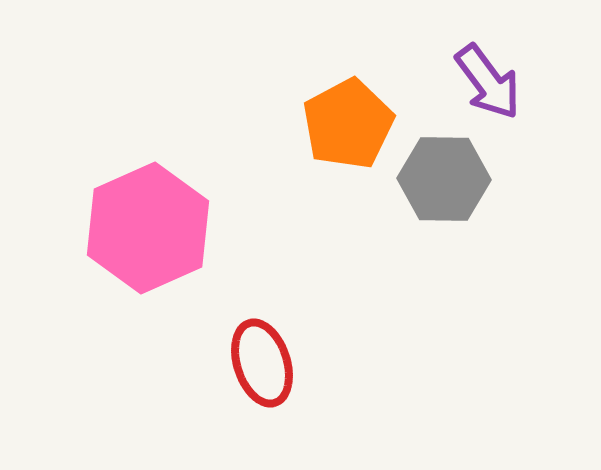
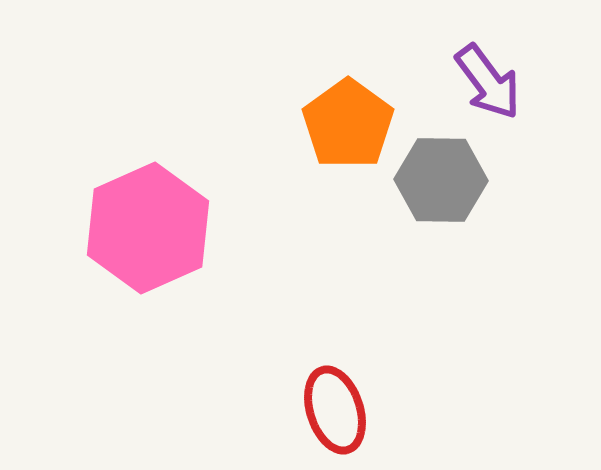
orange pentagon: rotated 8 degrees counterclockwise
gray hexagon: moved 3 px left, 1 px down
red ellipse: moved 73 px right, 47 px down
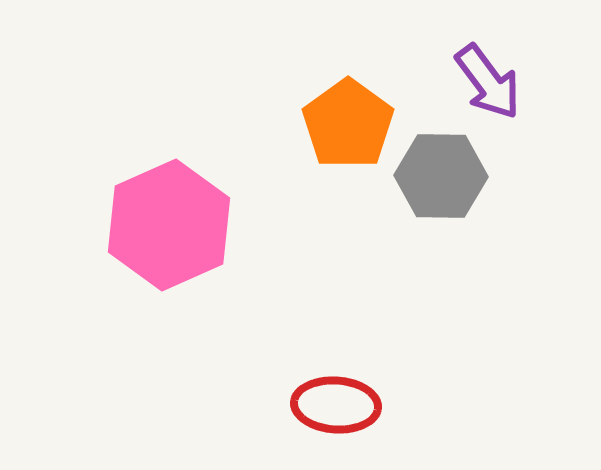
gray hexagon: moved 4 px up
pink hexagon: moved 21 px right, 3 px up
red ellipse: moved 1 px right, 5 px up; rotated 68 degrees counterclockwise
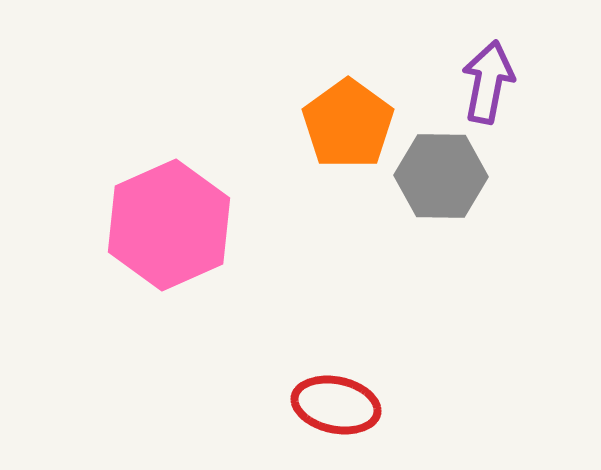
purple arrow: rotated 132 degrees counterclockwise
red ellipse: rotated 8 degrees clockwise
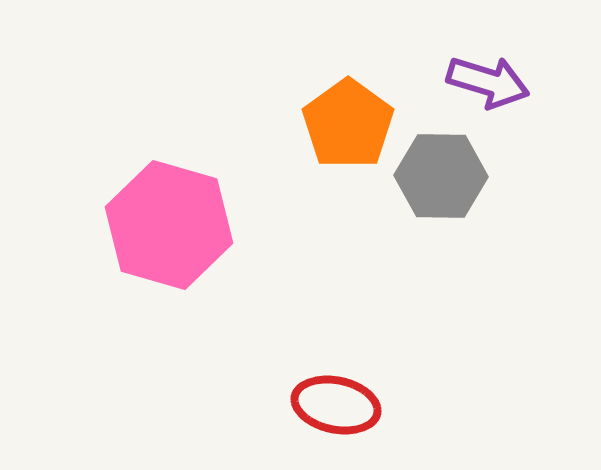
purple arrow: rotated 96 degrees clockwise
pink hexagon: rotated 20 degrees counterclockwise
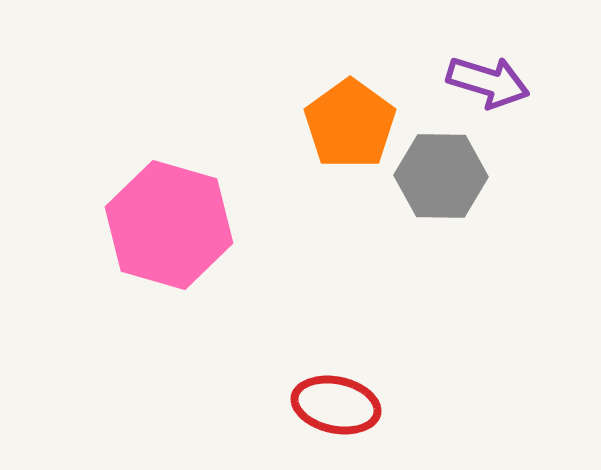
orange pentagon: moved 2 px right
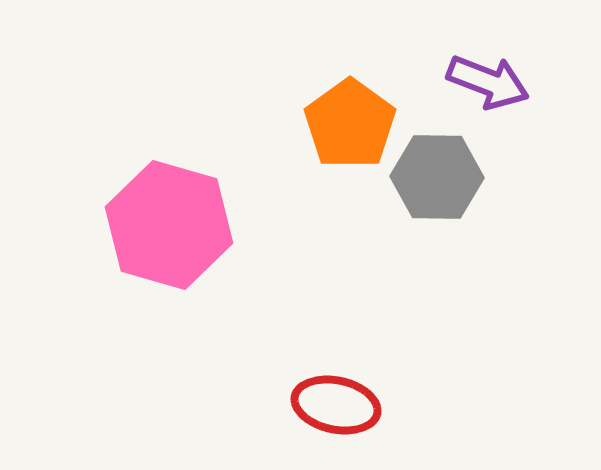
purple arrow: rotated 4 degrees clockwise
gray hexagon: moved 4 px left, 1 px down
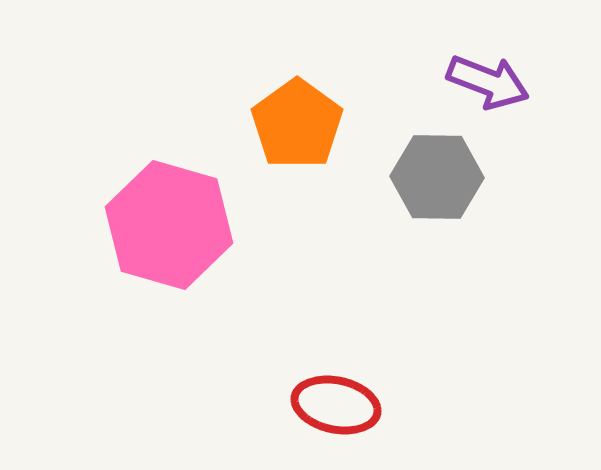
orange pentagon: moved 53 px left
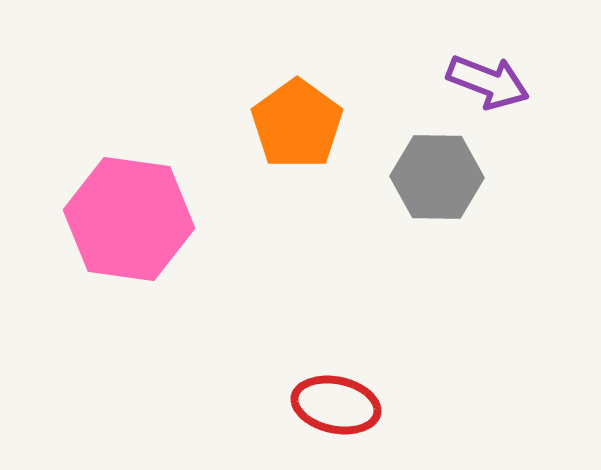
pink hexagon: moved 40 px left, 6 px up; rotated 8 degrees counterclockwise
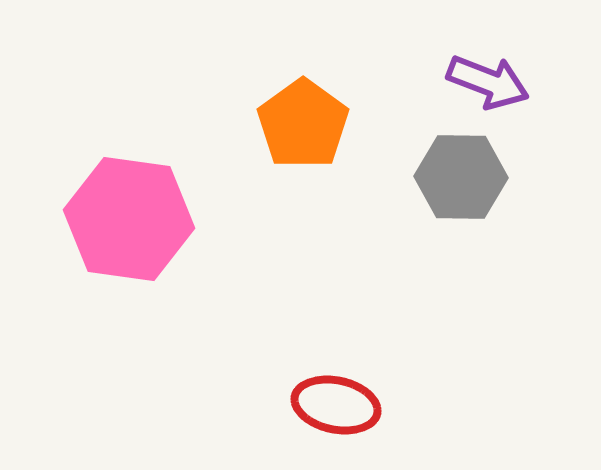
orange pentagon: moved 6 px right
gray hexagon: moved 24 px right
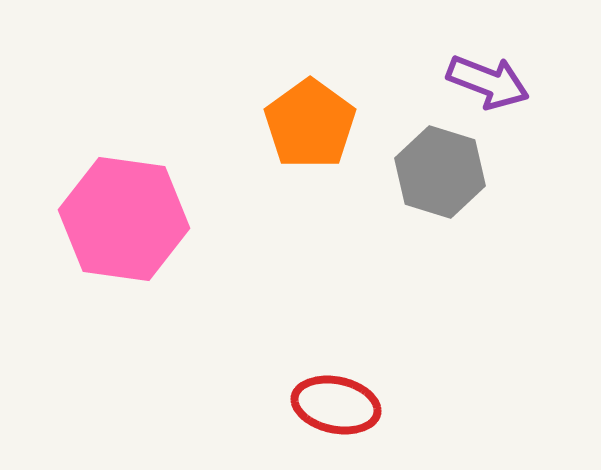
orange pentagon: moved 7 px right
gray hexagon: moved 21 px left, 5 px up; rotated 16 degrees clockwise
pink hexagon: moved 5 px left
